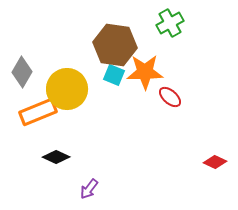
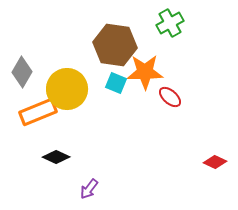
cyan square: moved 2 px right, 8 px down
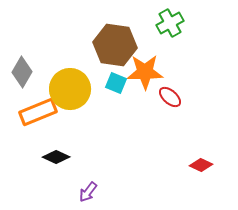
yellow circle: moved 3 px right
red diamond: moved 14 px left, 3 px down
purple arrow: moved 1 px left, 3 px down
